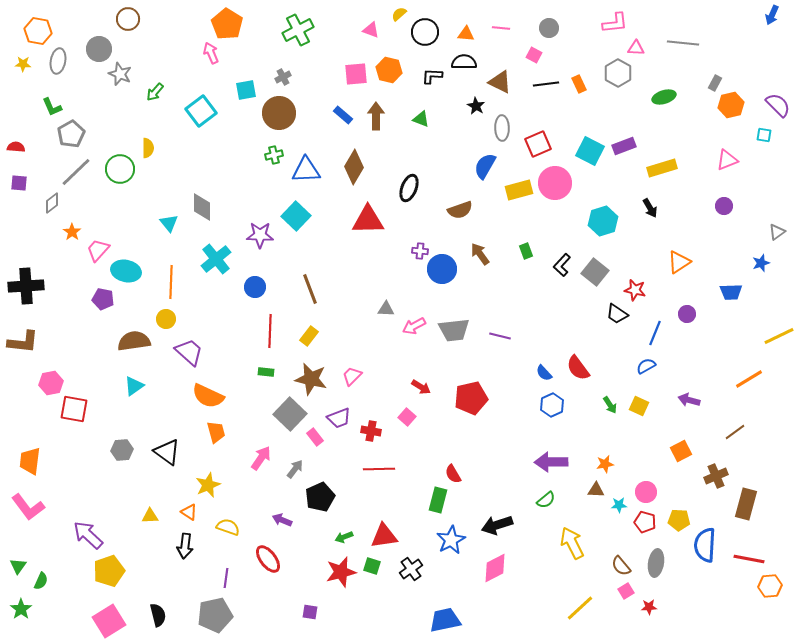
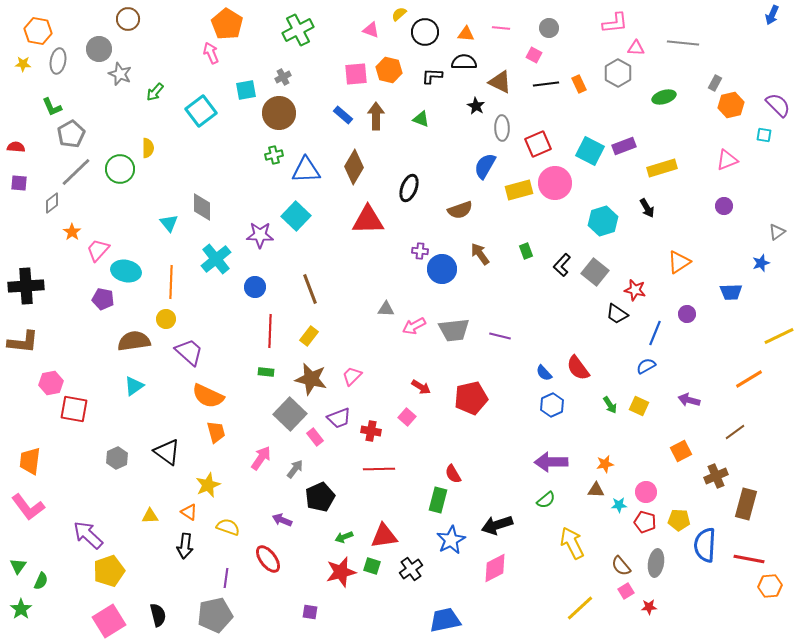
black arrow at (650, 208): moved 3 px left
gray hexagon at (122, 450): moved 5 px left, 8 px down; rotated 20 degrees counterclockwise
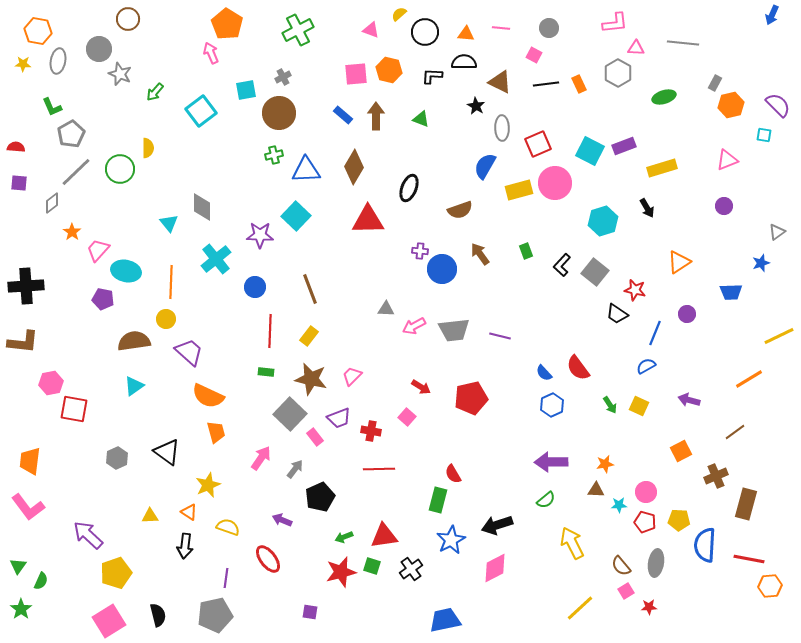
yellow pentagon at (109, 571): moved 7 px right, 2 px down
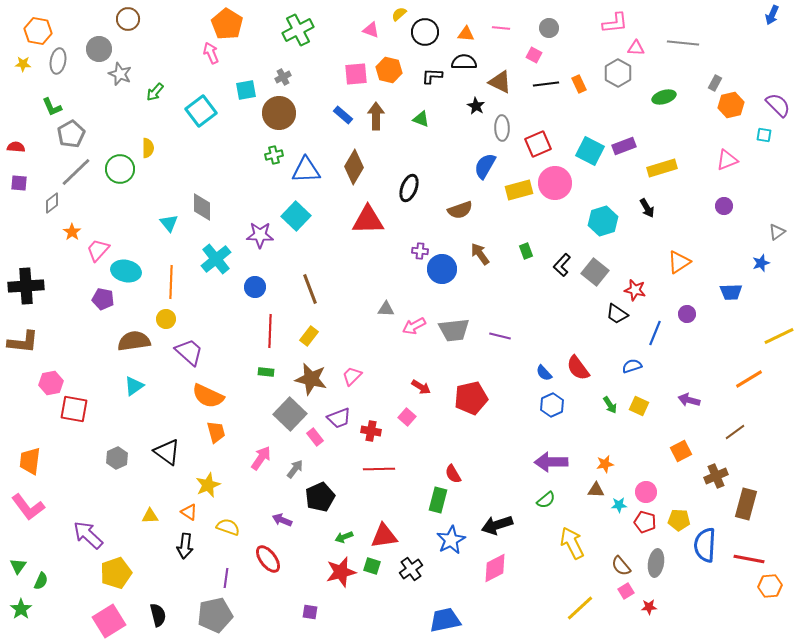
blue semicircle at (646, 366): moved 14 px left; rotated 12 degrees clockwise
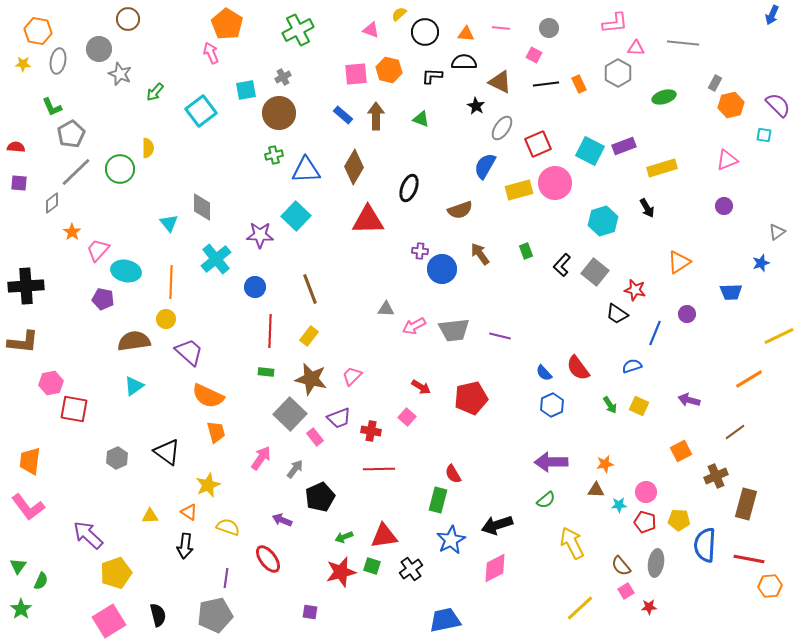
gray ellipse at (502, 128): rotated 35 degrees clockwise
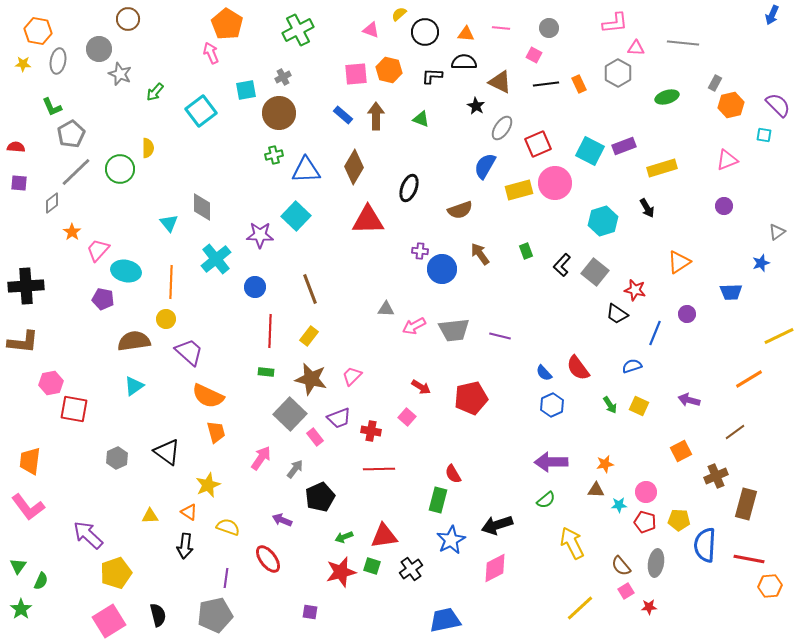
green ellipse at (664, 97): moved 3 px right
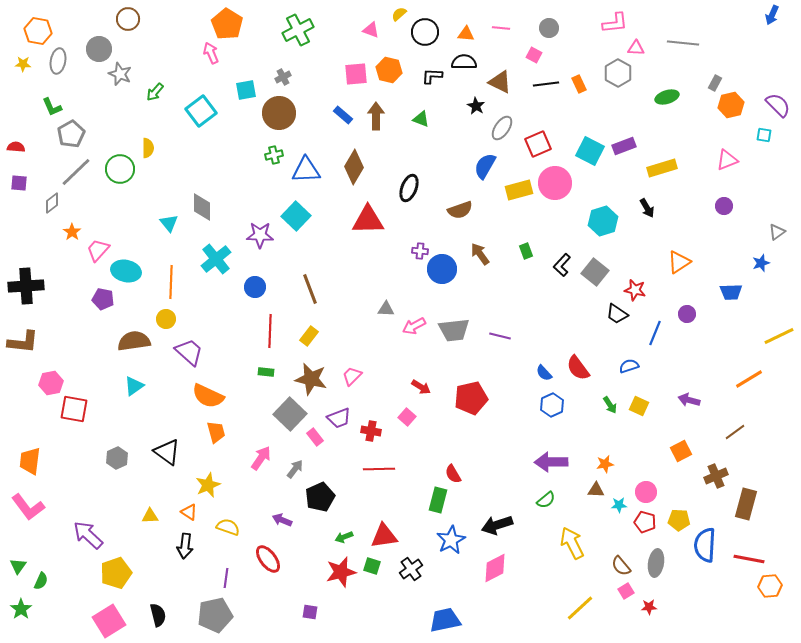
blue semicircle at (632, 366): moved 3 px left
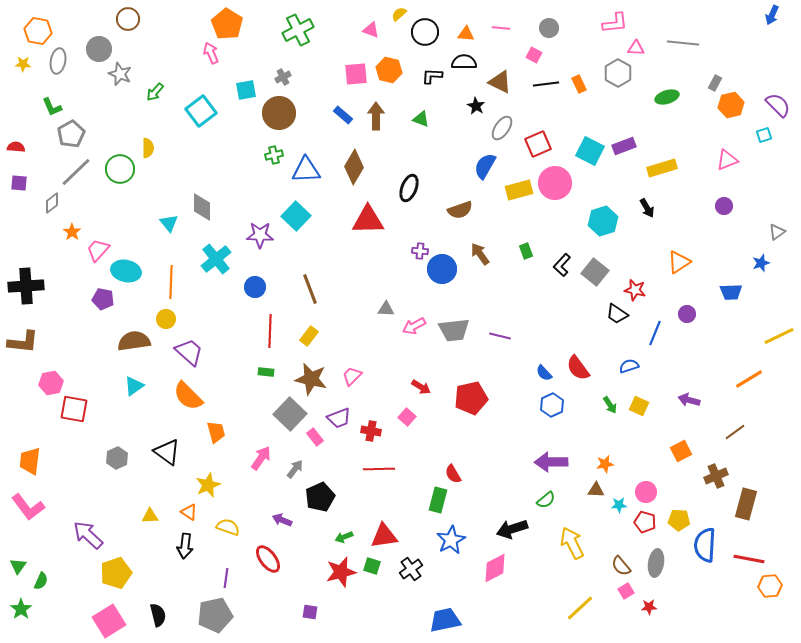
cyan square at (764, 135): rotated 28 degrees counterclockwise
orange semicircle at (208, 396): moved 20 px left; rotated 20 degrees clockwise
black arrow at (497, 525): moved 15 px right, 4 px down
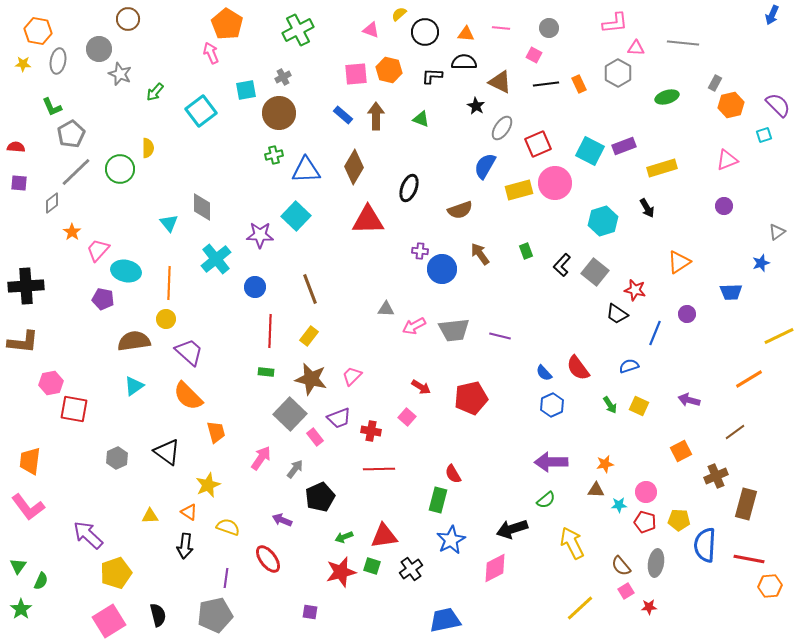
orange line at (171, 282): moved 2 px left, 1 px down
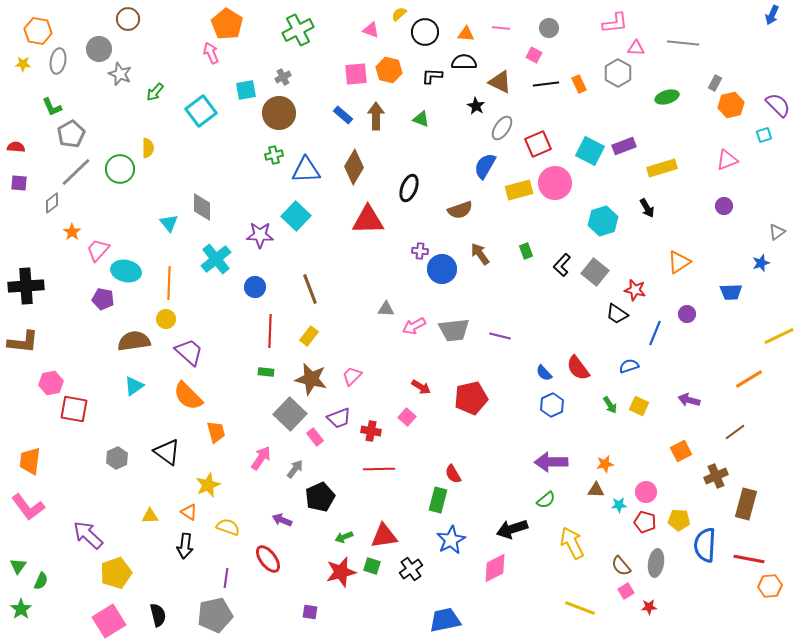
yellow line at (580, 608): rotated 64 degrees clockwise
